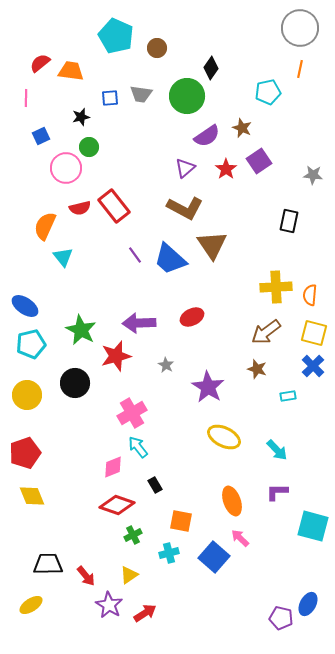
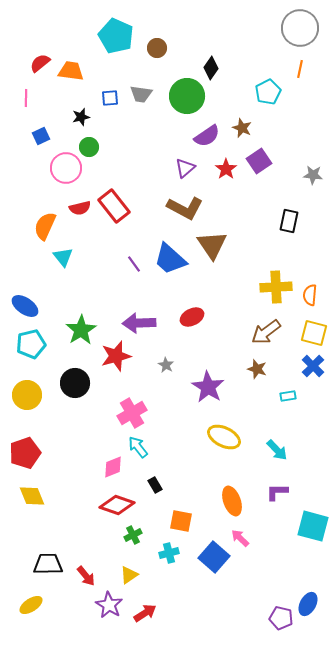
cyan pentagon at (268, 92): rotated 15 degrees counterclockwise
purple line at (135, 255): moved 1 px left, 9 px down
green star at (81, 330): rotated 12 degrees clockwise
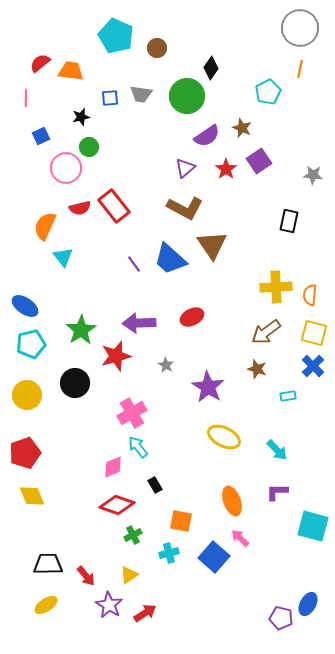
yellow ellipse at (31, 605): moved 15 px right
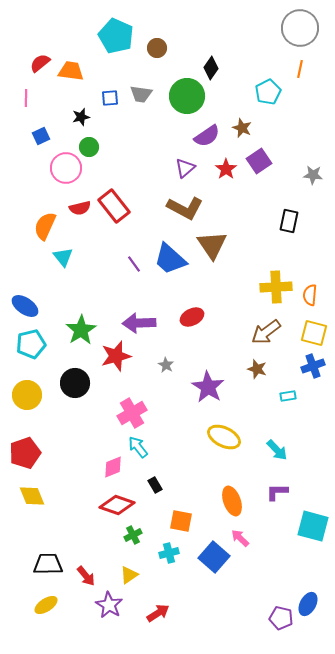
blue cross at (313, 366): rotated 25 degrees clockwise
red arrow at (145, 613): moved 13 px right
